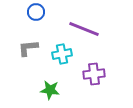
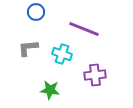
cyan cross: rotated 30 degrees clockwise
purple cross: moved 1 px right, 1 px down
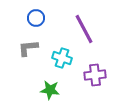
blue circle: moved 6 px down
purple line: rotated 40 degrees clockwise
cyan cross: moved 4 px down
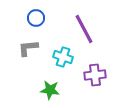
cyan cross: moved 1 px right, 1 px up
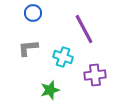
blue circle: moved 3 px left, 5 px up
green star: rotated 24 degrees counterclockwise
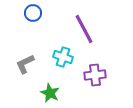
gray L-shape: moved 3 px left, 16 px down; rotated 20 degrees counterclockwise
green star: moved 3 px down; rotated 30 degrees counterclockwise
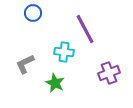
purple line: moved 1 px right
cyan cross: moved 1 px right, 5 px up; rotated 12 degrees counterclockwise
purple cross: moved 14 px right, 2 px up; rotated 15 degrees counterclockwise
green star: moved 5 px right, 10 px up
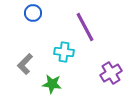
purple line: moved 2 px up
gray L-shape: rotated 20 degrees counterclockwise
purple cross: moved 2 px right; rotated 10 degrees counterclockwise
green star: moved 3 px left, 1 px down; rotated 18 degrees counterclockwise
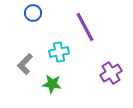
cyan cross: moved 5 px left; rotated 18 degrees counterclockwise
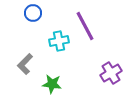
purple line: moved 1 px up
cyan cross: moved 11 px up
